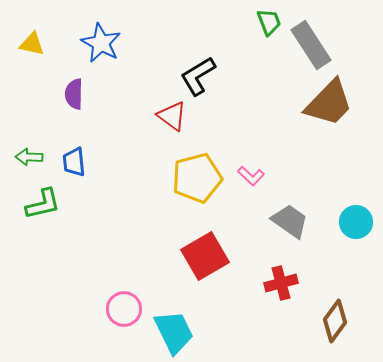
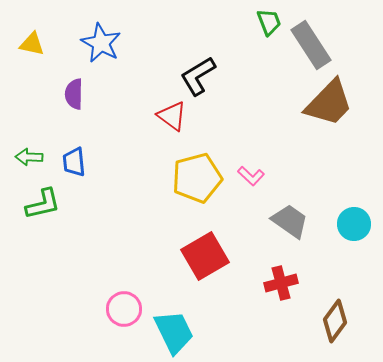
cyan circle: moved 2 px left, 2 px down
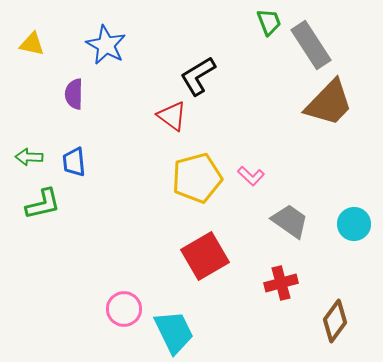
blue star: moved 5 px right, 2 px down
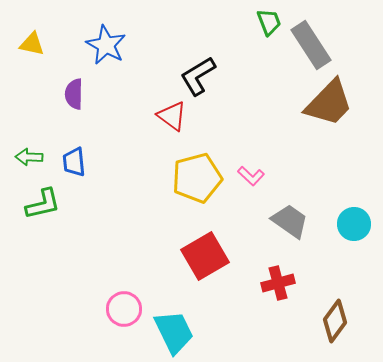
red cross: moved 3 px left
